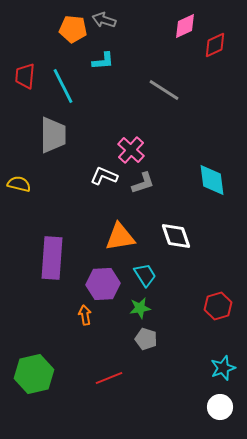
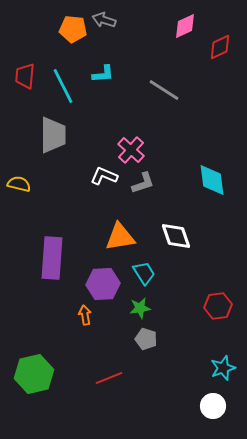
red diamond: moved 5 px right, 2 px down
cyan L-shape: moved 13 px down
cyan trapezoid: moved 1 px left, 2 px up
red hexagon: rotated 8 degrees clockwise
white circle: moved 7 px left, 1 px up
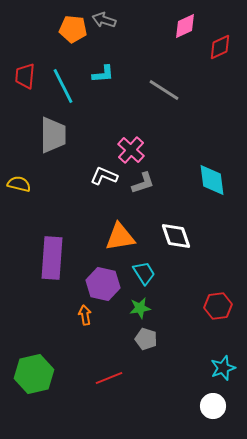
purple hexagon: rotated 16 degrees clockwise
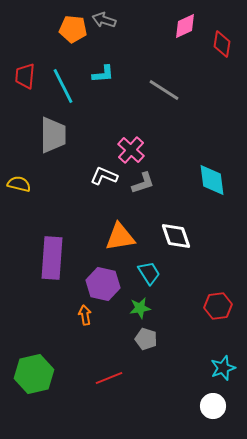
red diamond: moved 2 px right, 3 px up; rotated 56 degrees counterclockwise
cyan trapezoid: moved 5 px right
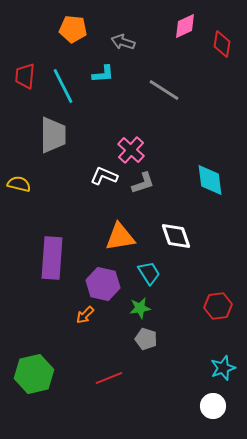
gray arrow: moved 19 px right, 22 px down
cyan diamond: moved 2 px left
orange arrow: rotated 126 degrees counterclockwise
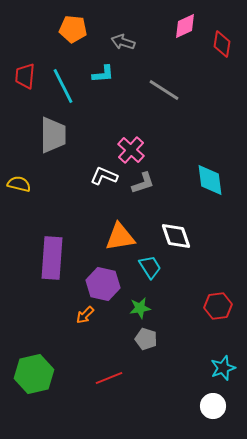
cyan trapezoid: moved 1 px right, 6 px up
